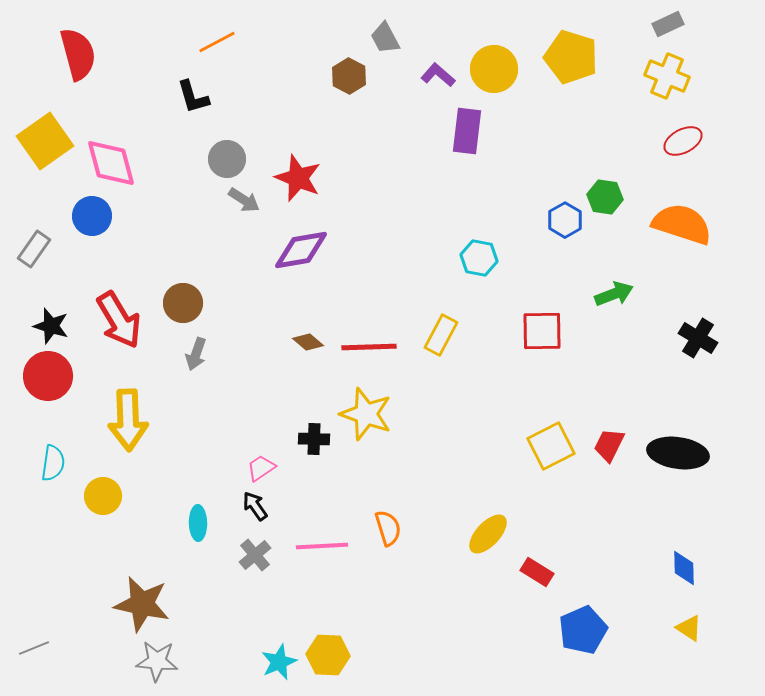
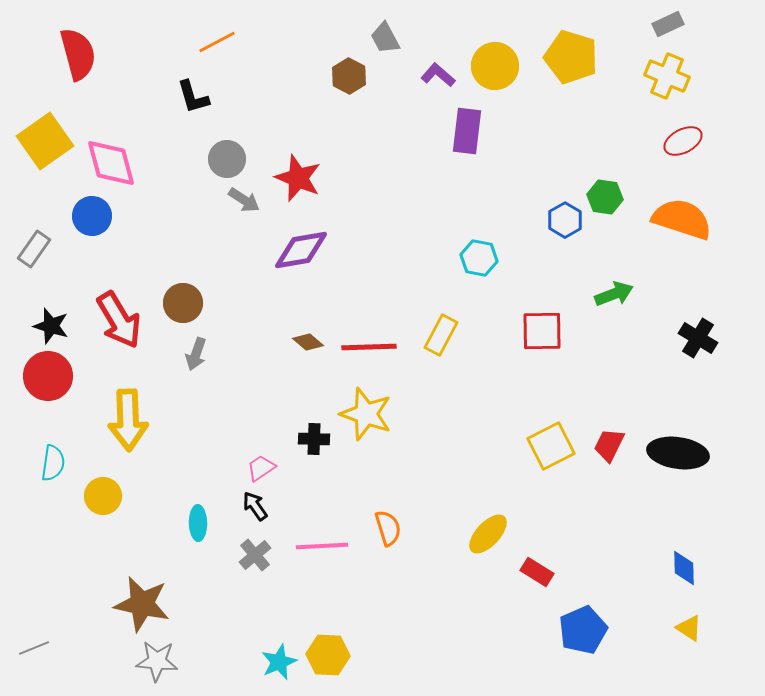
yellow circle at (494, 69): moved 1 px right, 3 px up
orange semicircle at (682, 224): moved 5 px up
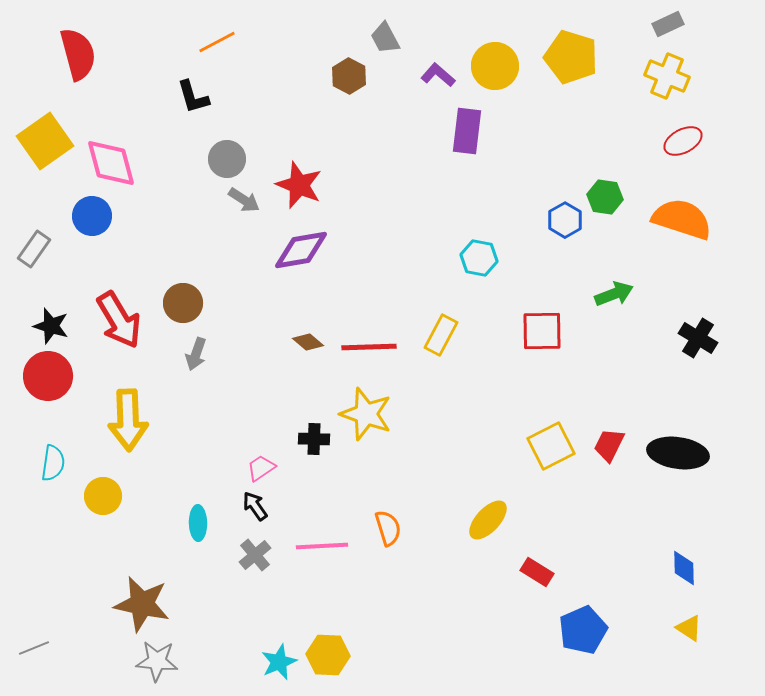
red star at (298, 178): moved 1 px right, 7 px down
yellow ellipse at (488, 534): moved 14 px up
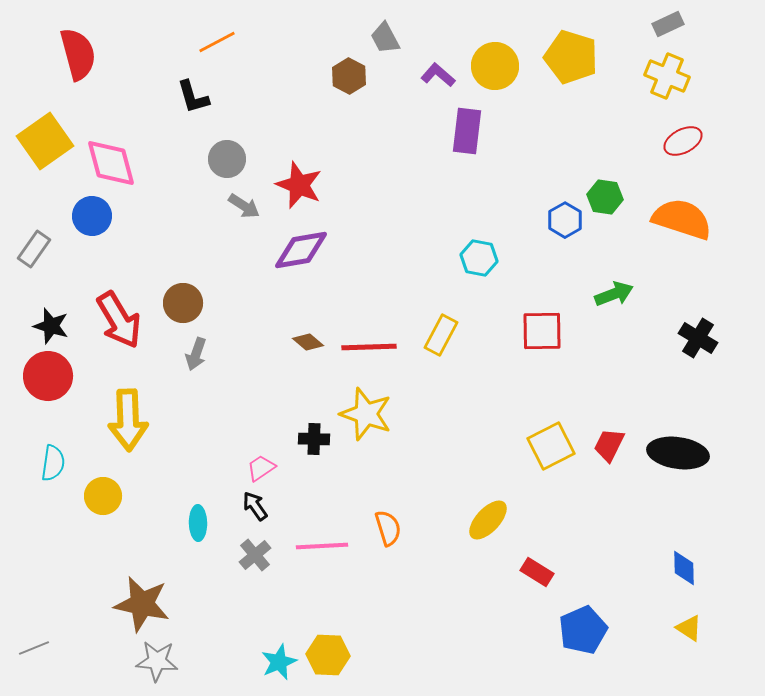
gray arrow at (244, 200): moved 6 px down
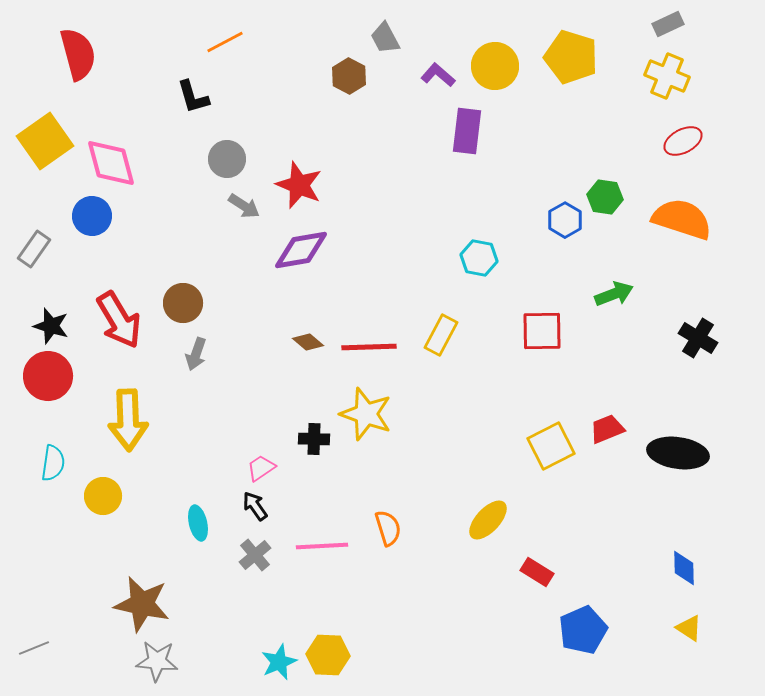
orange line at (217, 42): moved 8 px right
red trapezoid at (609, 445): moved 2 px left, 16 px up; rotated 42 degrees clockwise
cyan ellipse at (198, 523): rotated 12 degrees counterclockwise
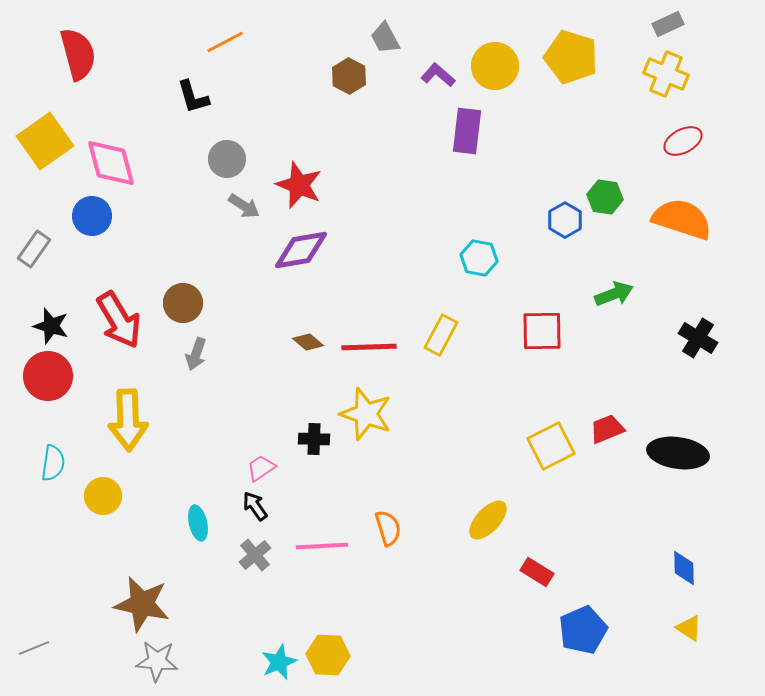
yellow cross at (667, 76): moved 1 px left, 2 px up
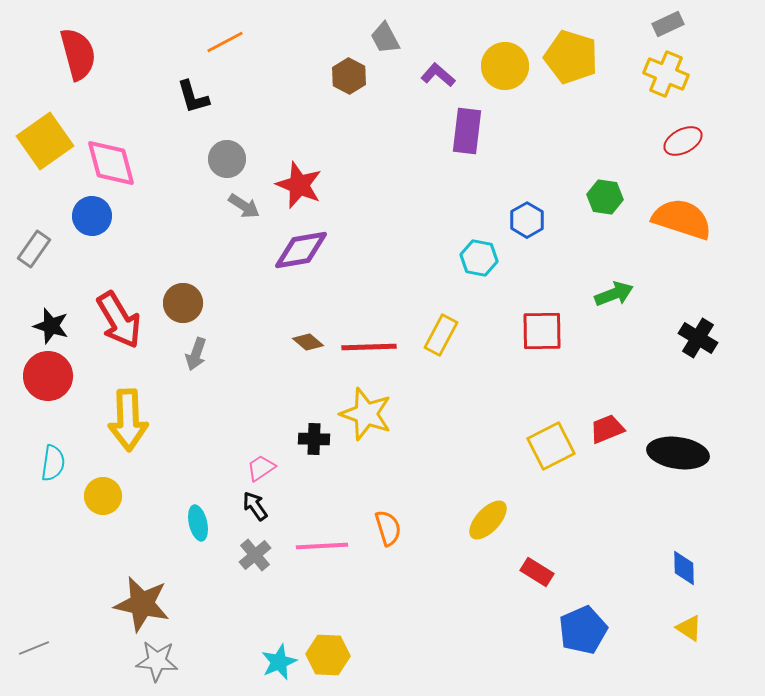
yellow circle at (495, 66): moved 10 px right
blue hexagon at (565, 220): moved 38 px left
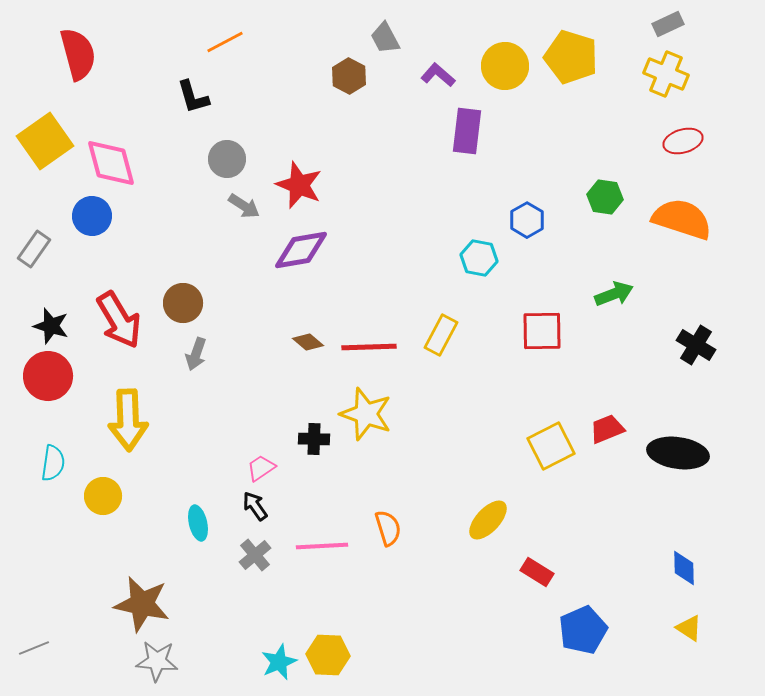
red ellipse at (683, 141): rotated 12 degrees clockwise
black cross at (698, 338): moved 2 px left, 7 px down
